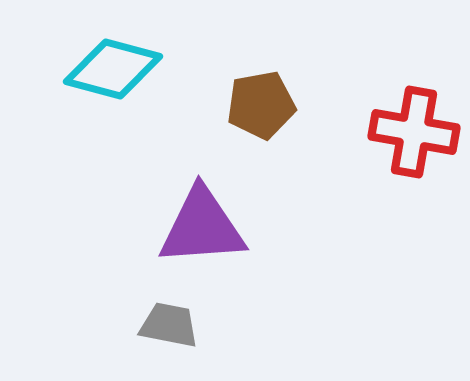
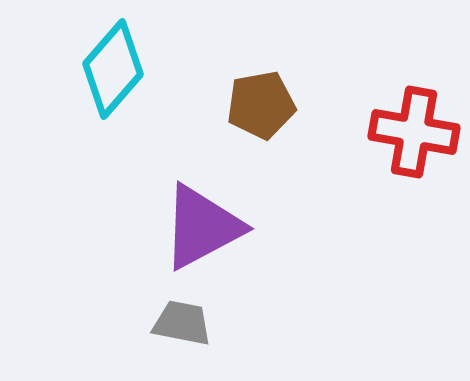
cyan diamond: rotated 64 degrees counterclockwise
purple triangle: rotated 24 degrees counterclockwise
gray trapezoid: moved 13 px right, 2 px up
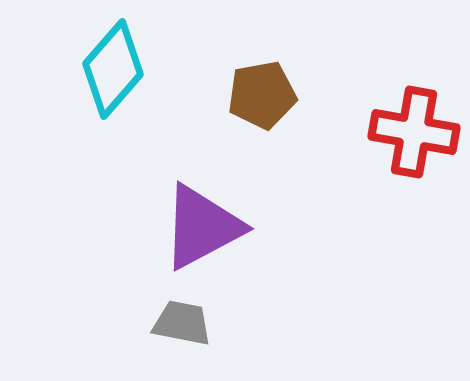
brown pentagon: moved 1 px right, 10 px up
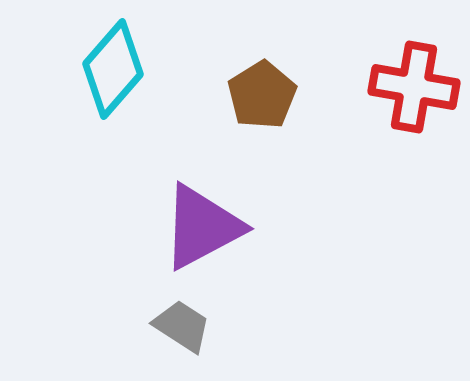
brown pentagon: rotated 22 degrees counterclockwise
red cross: moved 45 px up
gray trapezoid: moved 3 px down; rotated 22 degrees clockwise
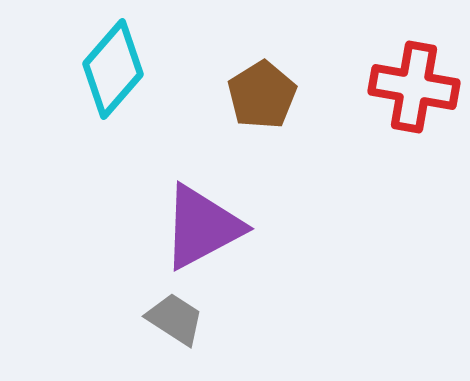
gray trapezoid: moved 7 px left, 7 px up
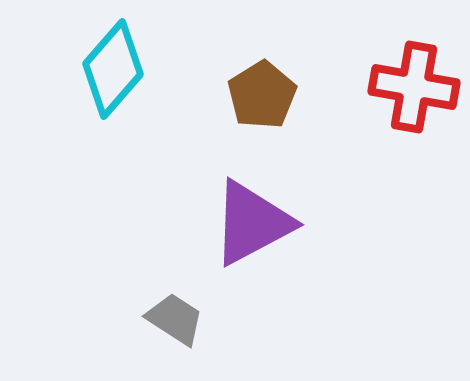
purple triangle: moved 50 px right, 4 px up
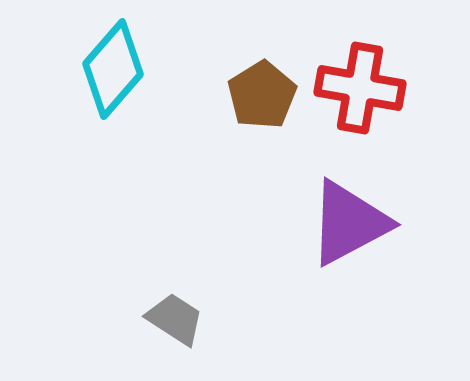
red cross: moved 54 px left, 1 px down
purple triangle: moved 97 px right
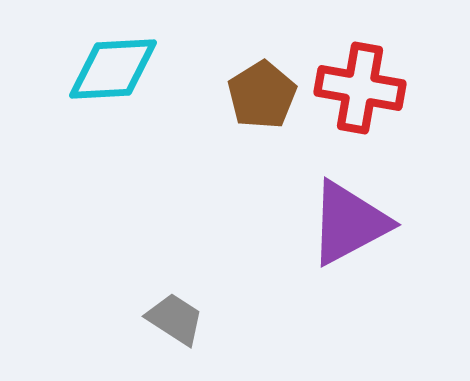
cyan diamond: rotated 46 degrees clockwise
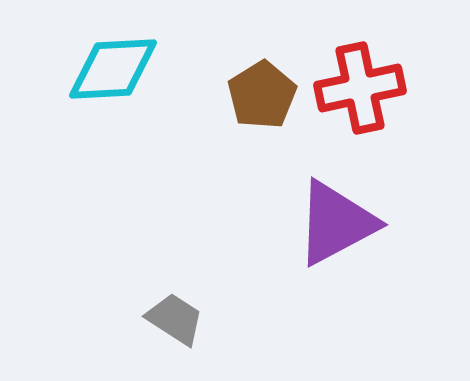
red cross: rotated 22 degrees counterclockwise
purple triangle: moved 13 px left
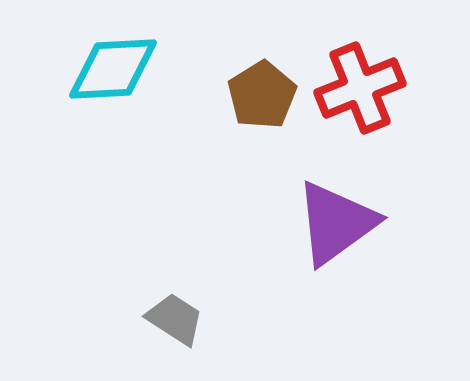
red cross: rotated 10 degrees counterclockwise
purple triangle: rotated 8 degrees counterclockwise
